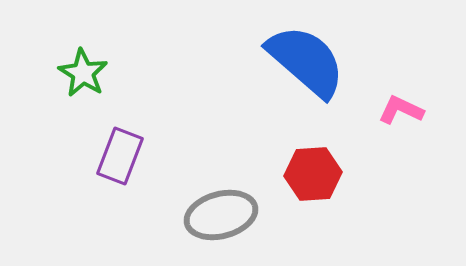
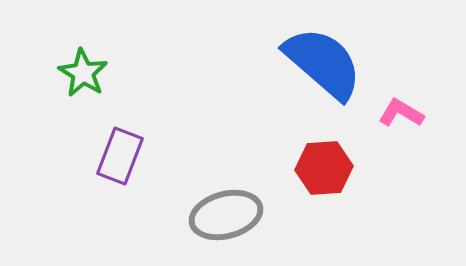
blue semicircle: moved 17 px right, 2 px down
pink L-shape: moved 3 px down; rotated 6 degrees clockwise
red hexagon: moved 11 px right, 6 px up
gray ellipse: moved 5 px right
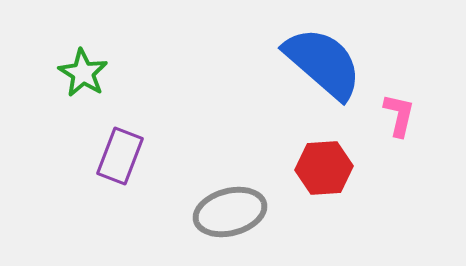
pink L-shape: moved 2 px left, 2 px down; rotated 72 degrees clockwise
gray ellipse: moved 4 px right, 3 px up
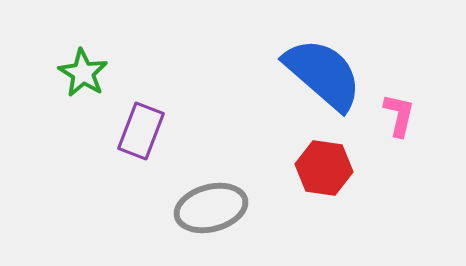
blue semicircle: moved 11 px down
purple rectangle: moved 21 px right, 25 px up
red hexagon: rotated 12 degrees clockwise
gray ellipse: moved 19 px left, 4 px up
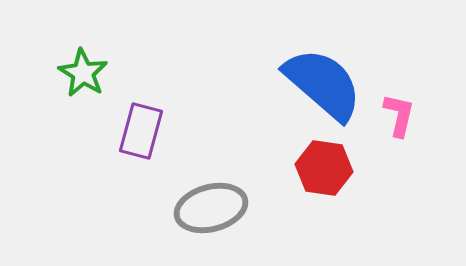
blue semicircle: moved 10 px down
purple rectangle: rotated 6 degrees counterclockwise
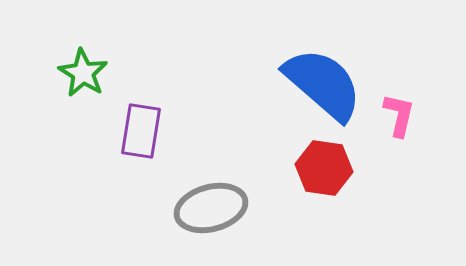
purple rectangle: rotated 6 degrees counterclockwise
